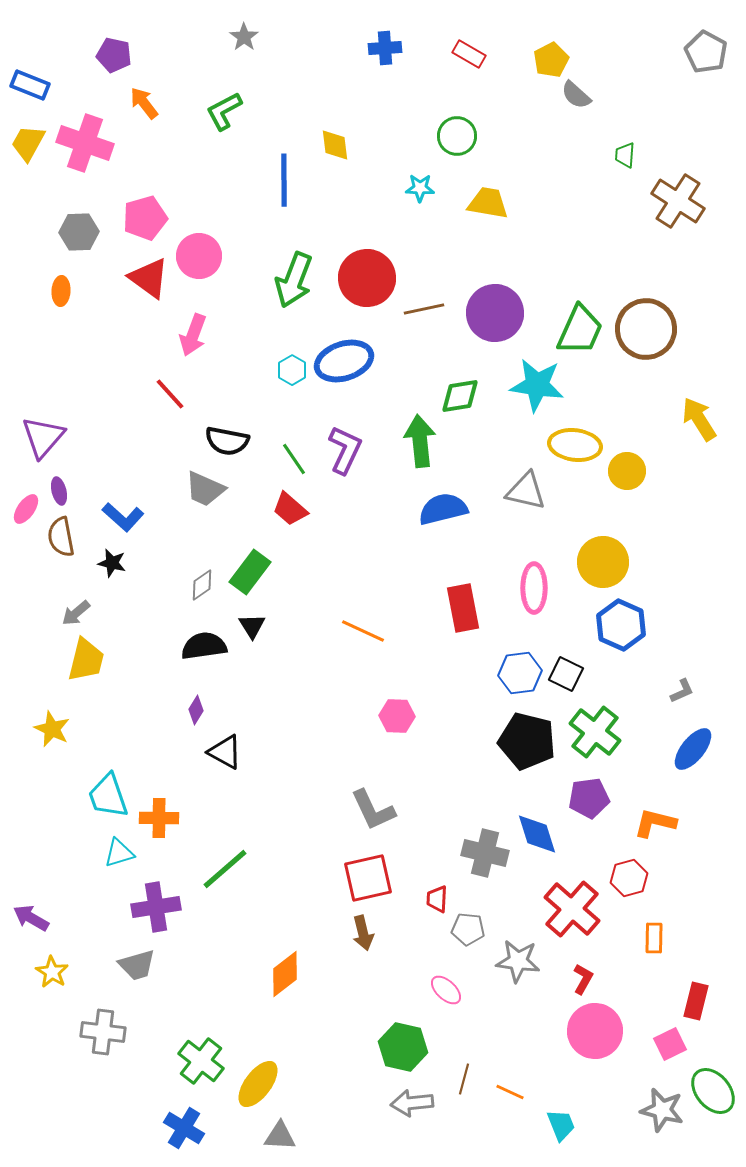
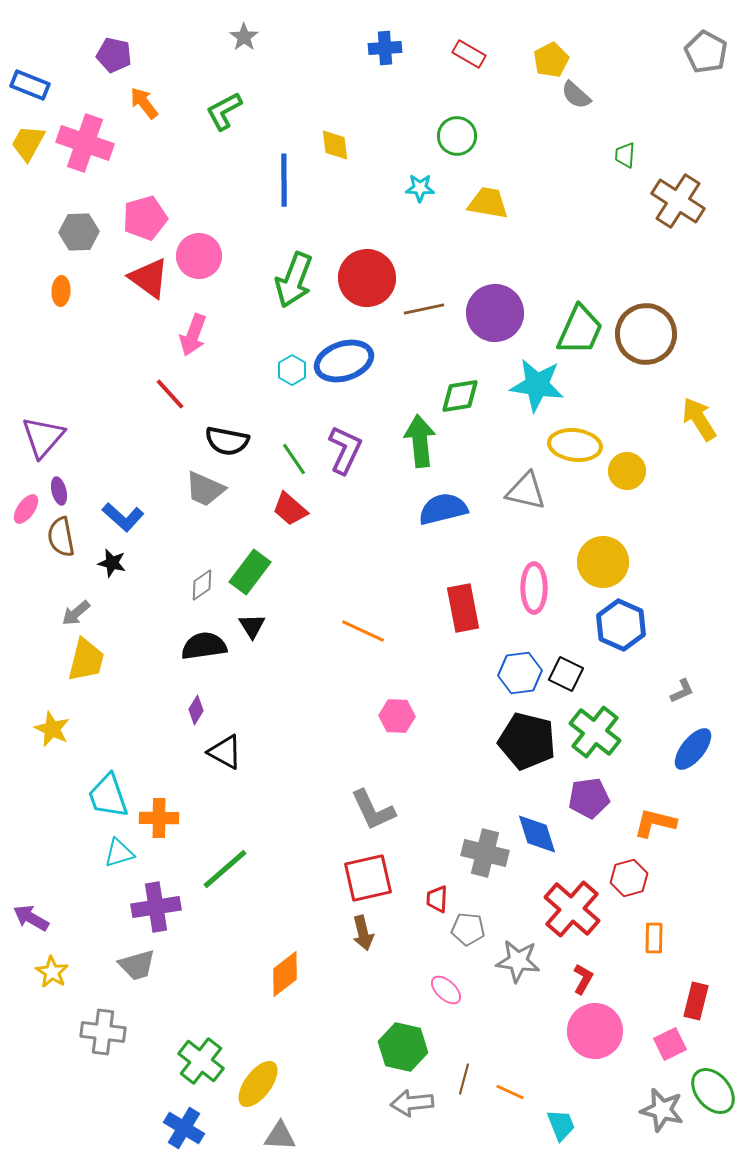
brown circle at (646, 329): moved 5 px down
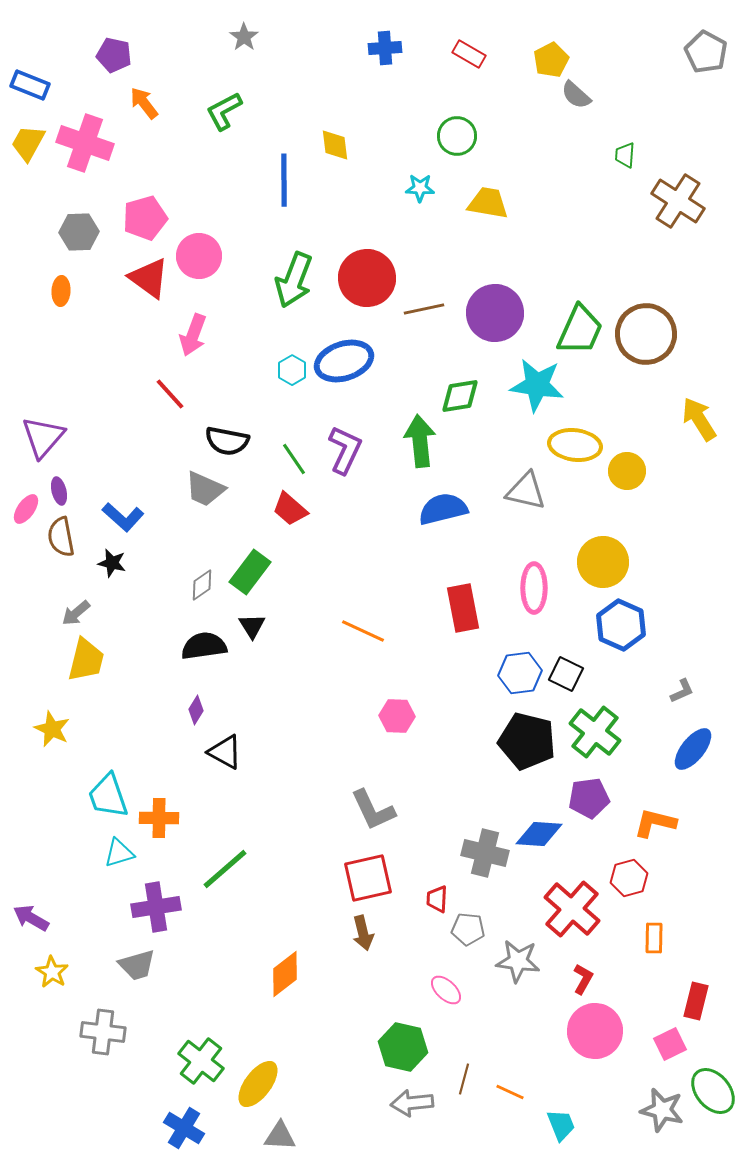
blue diamond at (537, 834): moved 2 px right; rotated 69 degrees counterclockwise
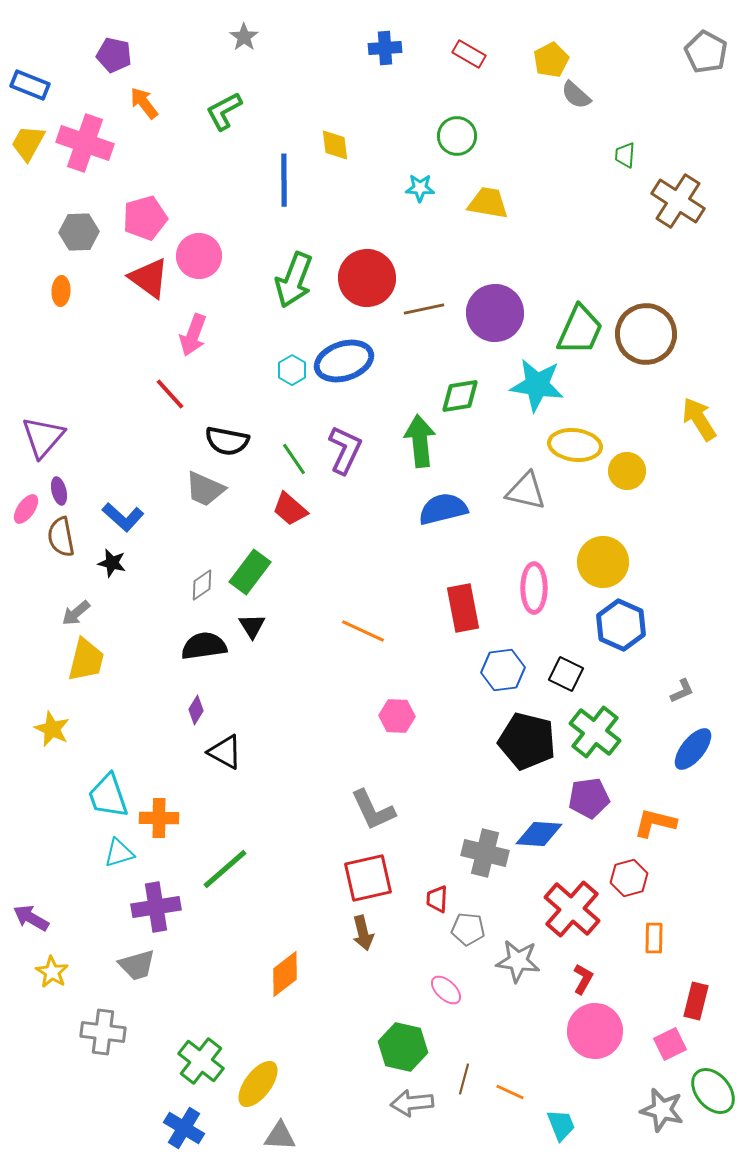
blue hexagon at (520, 673): moved 17 px left, 3 px up
